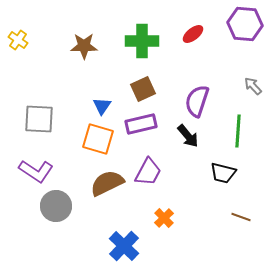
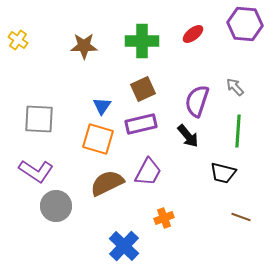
gray arrow: moved 18 px left, 1 px down
orange cross: rotated 24 degrees clockwise
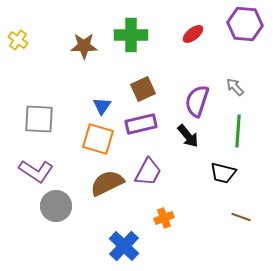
green cross: moved 11 px left, 6 px up
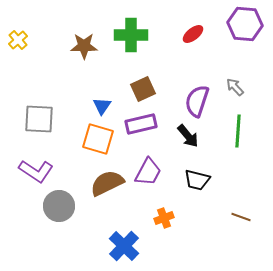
yellow cross: rotated 12 degrees clockwise
black trapezoid: moved 26 px left, 7 px down
gray circle: moved 3 px right
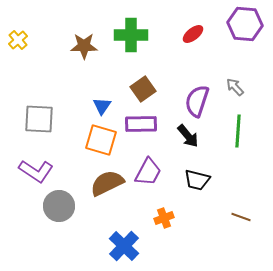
brown square: rotated 10 degrees counterclockwise
purple rectangle: rotated 12 degrees clockwise
orange square: moved 3 px right, 1 px down
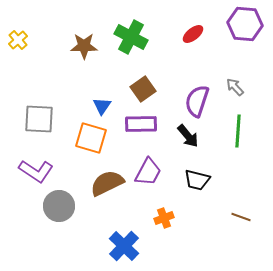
green cross: moved 2 px down; rotated 28 degrees clockwise
orange square: moved 10 px left, 2 px up
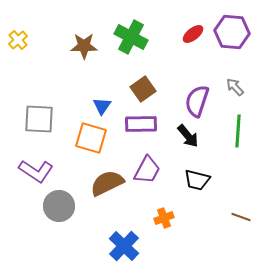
purple hexagon: moved 13 px left, 8 px down
purple trapezoid: moved 1 px left, 2 px up
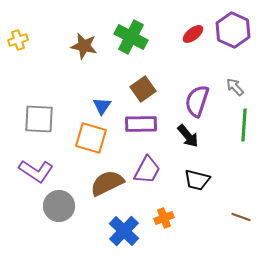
purple hexagon: moved 1 px right, 2 px up; rotated 20 degrees clockwise
yellow cross: rotated 24 degrees clockwise
brown star: rotated 12 degrees clockwise
green line: moved 6 px right, 6 px up
blue cross: moved 15 px up
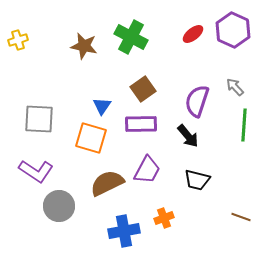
blue cross: rotated 36 degrees clockwise
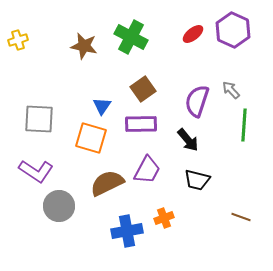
gray arrow: moved 4 px left, 3 px down
black arrow: moved 4 px down
blue cross: moved 3 px right
